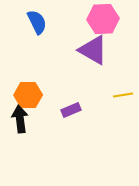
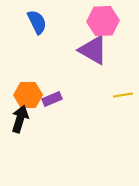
pink hexagon: moved 2 px down
purple rectangle: moved 19 px left, 11 px up
black arrow: rotated 24 degrees clockwise
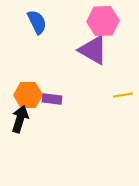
purple rectangle: rotated 30 degrees clockwise
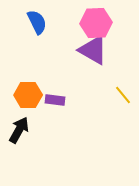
pink hexagon: moved 7 px left, 2 px down
yellow line: rotated 60 degrees clockwise
purple rectangle: moved 3 px right, 1 px down
black arrow: moved 1 px left, 11 px down; rotated 12 degrees clockwise
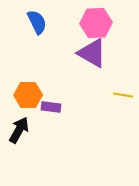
purple triangle: moved 1 px left, 3 px down
yellow line: rotated 42 degrees counterclockwise
purple rectangle: moved 4 px left, 7 px down
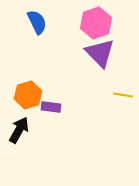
pink hexagon: rotated 16 degrees counterclockwise
purple triangle: moved 8 px right; rotated 16 degrees clockwise
orange hexagon: rotated 16 degrees counterclockwise
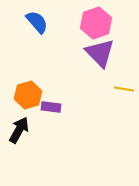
blue semicircle: rotated 15 degrees counterclockwise
yellow line: moved 1 px right, 6 px up
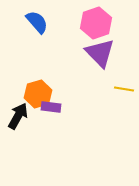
orange hexagon: moved 10 px right, 1 px up
black arrow: moved 1 px left, 14 px up
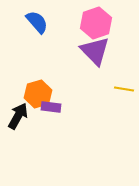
purple triangle: moved 5 px left, 2 px up
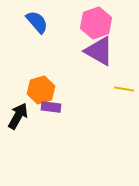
purple triangle: moved 4 px right; rotated 16 degrees counterclockwise
orange hexagon: moved 3 px right, 4 px up
